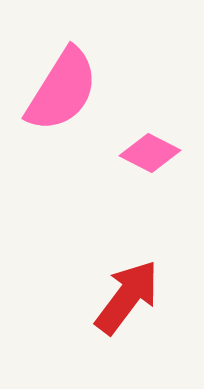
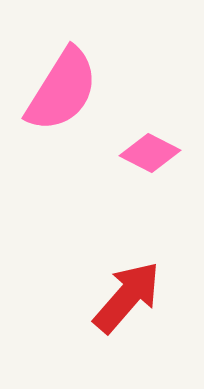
red arrow: rotated 4 degrees clockwise
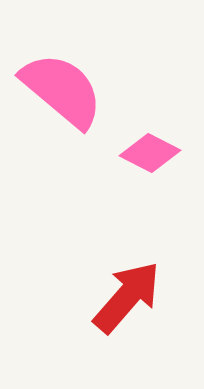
pink semicircle: rotated 82 degrees counterclockwise
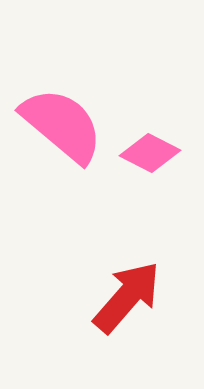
pink semicircle: moved 35 px down
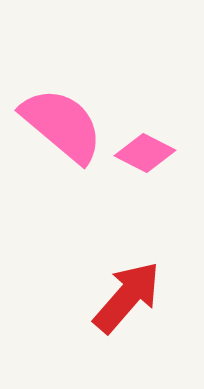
pink diamond: moved 5 px left
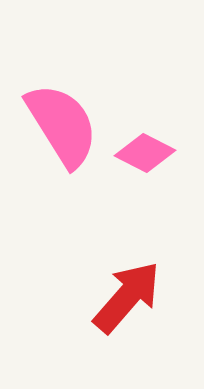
pink semicircle: rotated 18 degrees clockwise
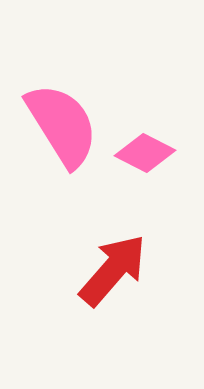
red arrow: moved 14 px left, 27 px up
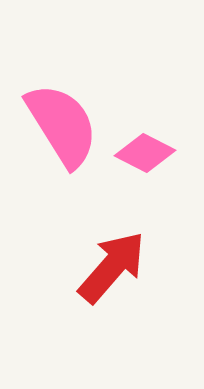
red arrow: moved 1 px left, 3 px up
